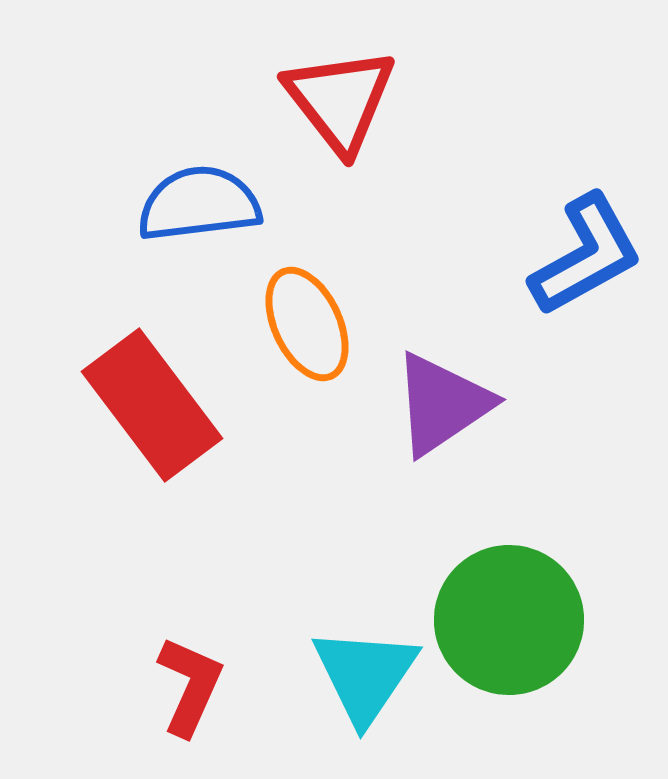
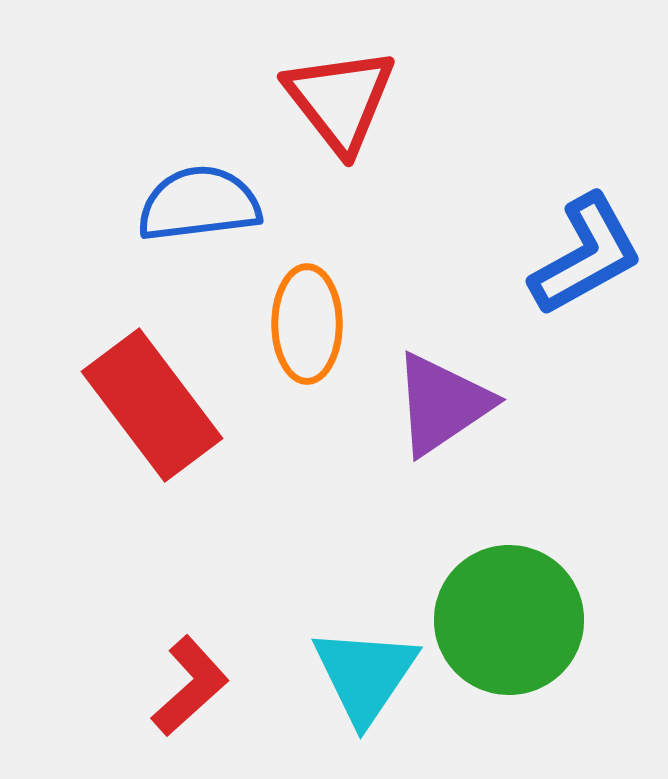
orange ellipse: rotated 25 degrees clockwise
red L-shape: rotated 24 degrees clockwise
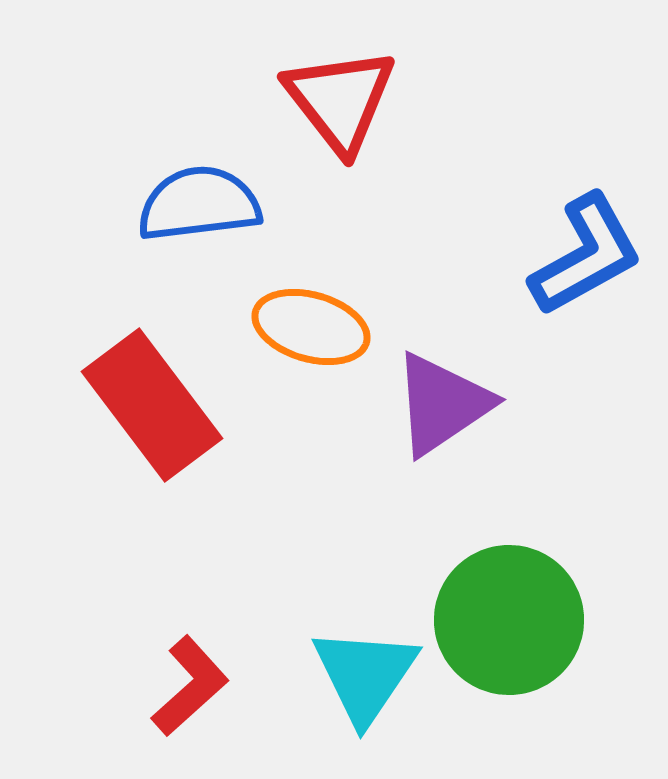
orange ellipse: moved 4 px right, 3 px down; rotated 74 degrees counterclockwise
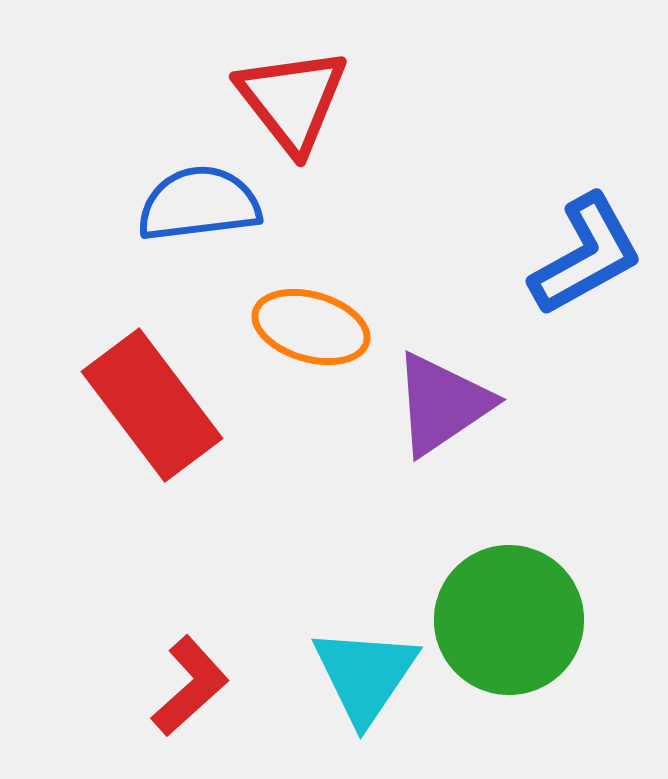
red triangle: moved 48 px left
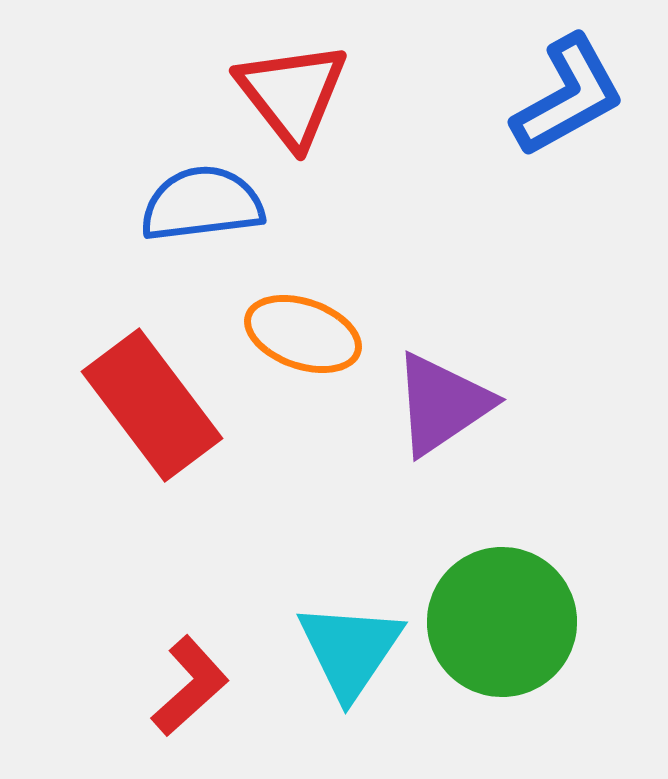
red triangle: moved 6 px up
blue semicircle: moved 3 px right
blue L-shape: moved 18 px left, 159 px up
orange ellipse: moved 8 px left, 7 px down; rotated 3 degrees clockwise
green circle: moved 7 px left, 2 px down
cyan triangle: moved 15 px left, 25 px up
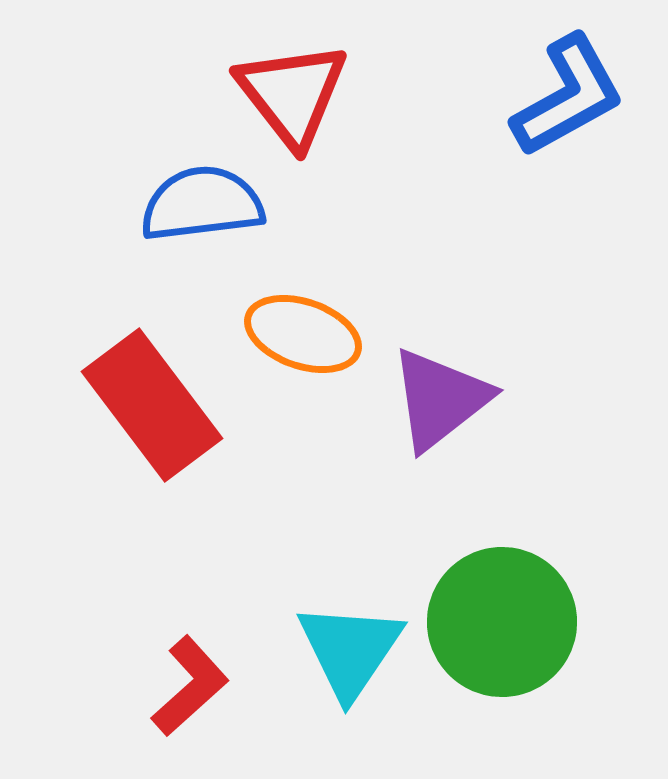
purple triangle: moved 2 px left, 5 px up; rotated 4 degrees counterclockwise
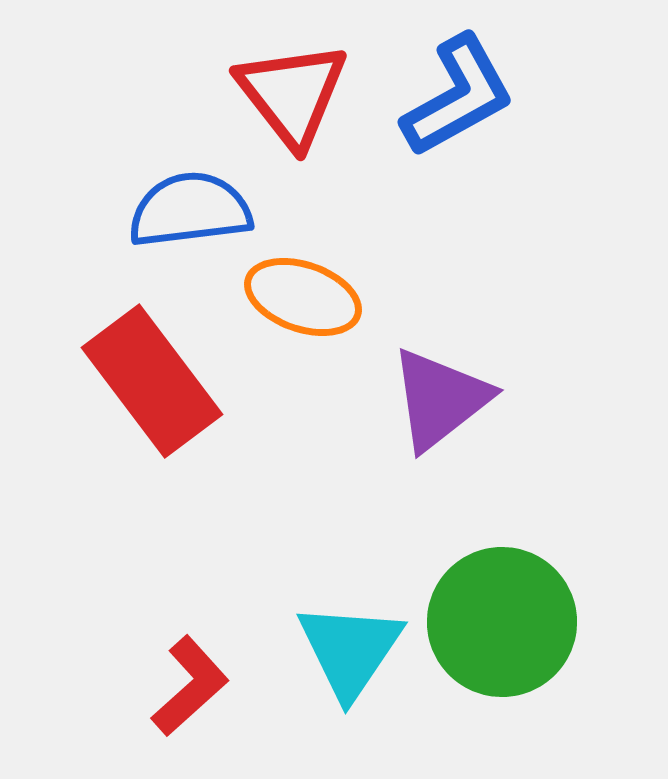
blue L-shape: moved 110 px left
blue semicircle: moved 12 px left, 6 px down
orange ellipse: moved 37 px up
red rectangle: moved 24 px up
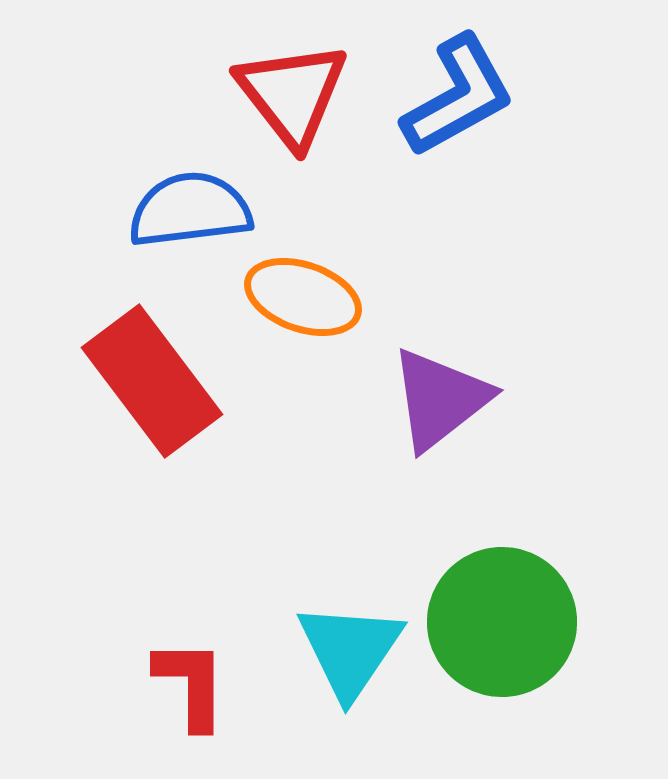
red L-shape: moved 1 px right, 2 px up; rotated 48 degrees counterclockwise
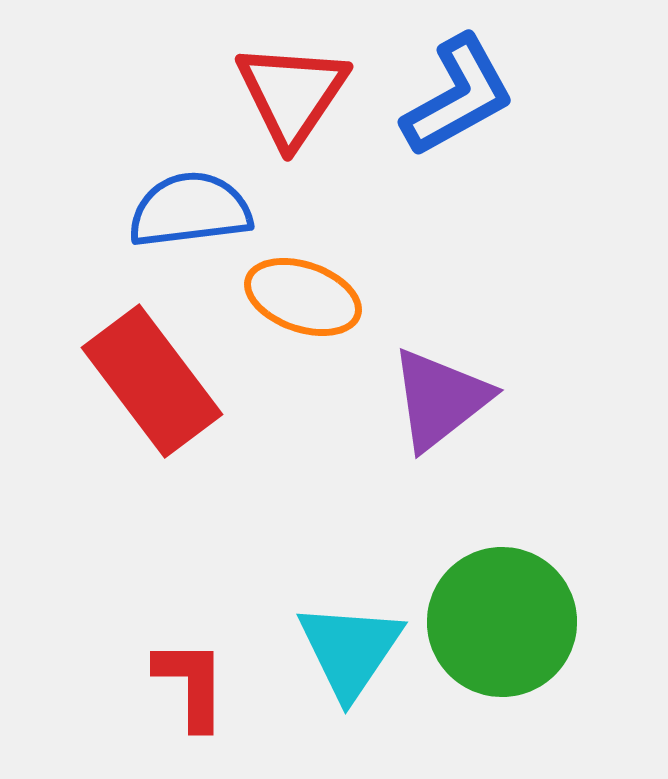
red triangle: rotated 12 degrees clockwise
